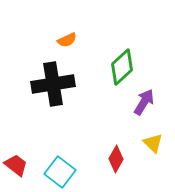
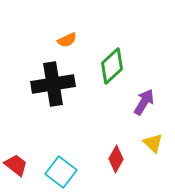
green diamond: moved 10 px left, 1 px up
cyan square: moved 1 px right
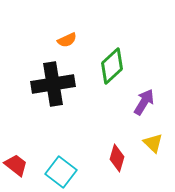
red diamond: moved 1 px right, 1 px up; rotated 12 degrees counterclockwise
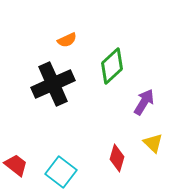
black cross: rotated 15 degrees counterclockwise
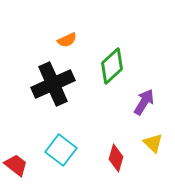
red diamond: moved 1 px left
cyan square: moved 22 px up
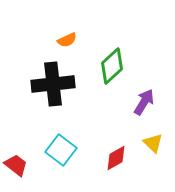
black cross: rotated 18 degrees clockwise
red diamond: rotated 44 degrees clockwise
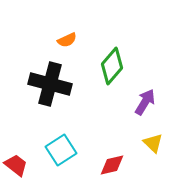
green diamond: rotated 6 degrees counterclockwise
black cross: moved 3 px left; rotated 21 degrees clockwise
purple arrow: moved 1 px right
cyan square: rotated 20 degrees clockwise
red diamond: moved 4 px left, 7 px down; rotated 16 degrees clockwise
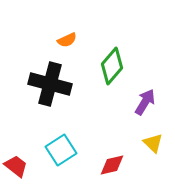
red trapezoid: moved 1 px down
